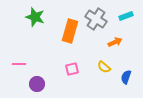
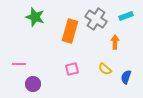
orange arrow: rotated 64 degrees counterclockwise
yellow semicircle: moved 1 px right, 2 px down
purple circle: moved 4 px left
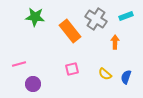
green star: rotated 12 degrees counterclockwise
orange rectangle: rotated 55 degrees counterclockwise
pink line: rotated 16 degrees counterclockwise
yellow semicircle: moved 5 px down
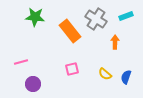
pink line: moved 2 px right, 2 px up
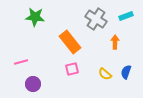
orange rectangle: moved 11 px down
blue semicircle: moved 5 px up
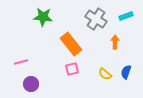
green star: moved 8 px right
orange rectangle: moved 1 px right, 2 px down
purple circle: moved 2 px left
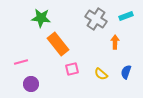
green star: moved 2 px left, 1 px down
orange rectangle: moved 13 px left
yellow semicircle: moved 4 px left
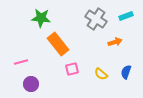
orange arrow: rotated 72 degrees clockwise
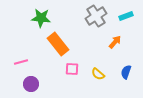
gray cross: moved 3 px up; rotated 25 degrees clockwise
orange arrow: rotated 32 degrees counterclockwise
pink square: rotated 16 degrees clockwise
yellow semicircle: moved 3 px left
